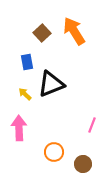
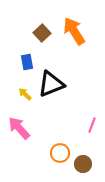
pink arrow: rotated 40 degrees counterclockwise
orange circle: moved 6 px right, 1 px down
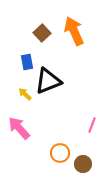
orange arrow: rotated 8 degrees clockwise
black triangle: moved 3 px left, 3 px up
